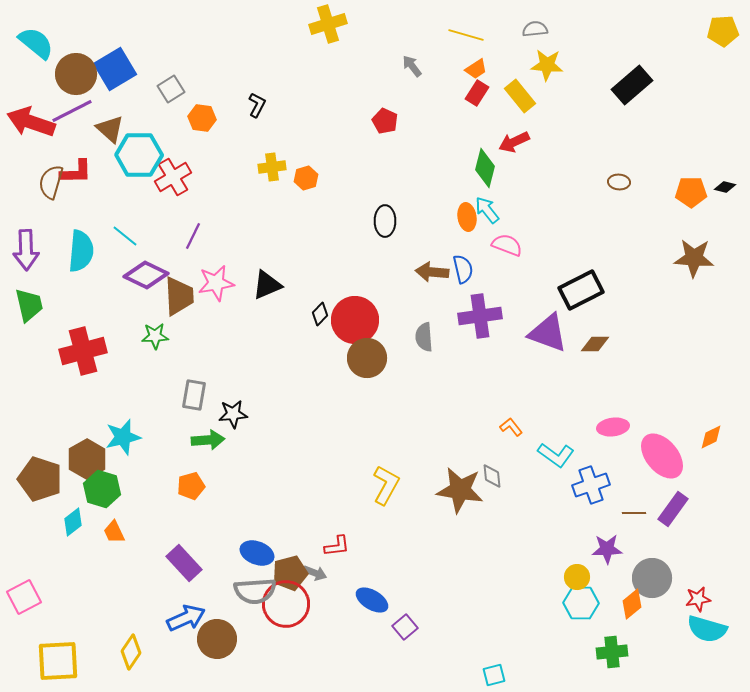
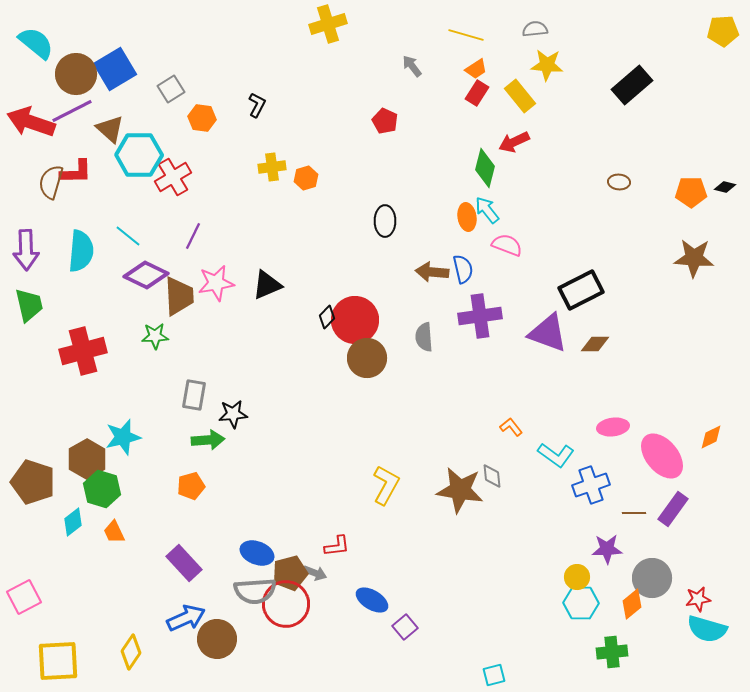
cyan line at (125, 236): moved 3 px right
black diamond at (320, 314): moved 7 px right, 3 px down
brown pentagon at (40, 479): moved 7 px left, 3 px down
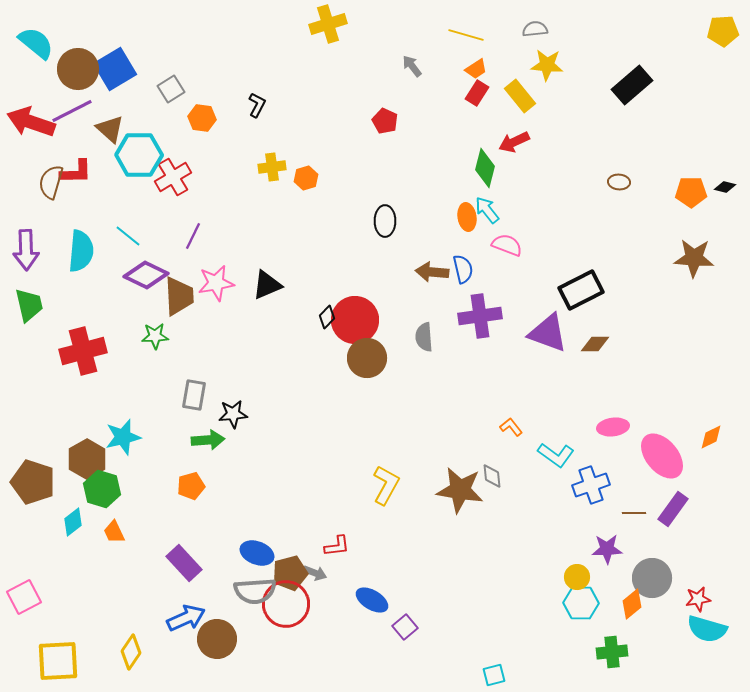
brown circle at (76, 74): moved 2 px right, 5 px up
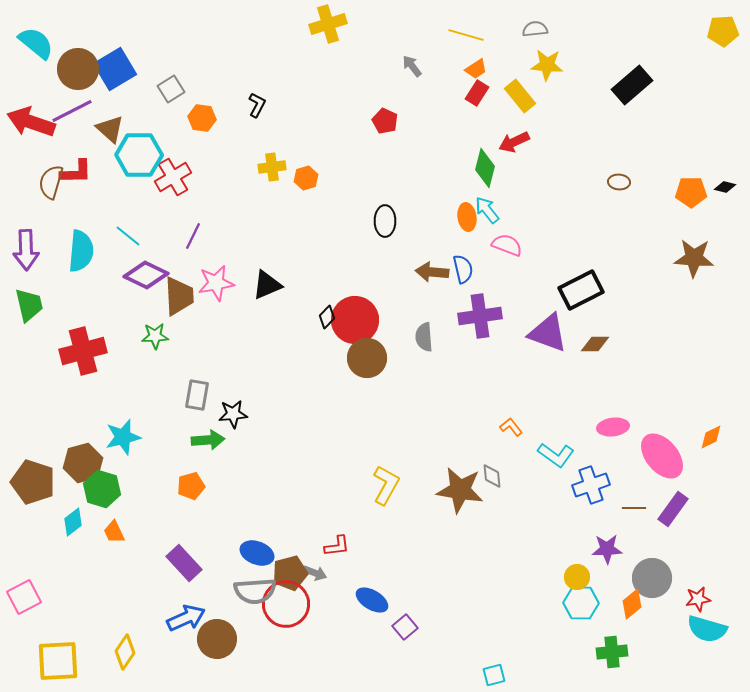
gray rectangle at (194, 395): moved 3 px right
brown hexagon at (87, 459): moved 4 px left, 4 px down; rotated 15 degrees clockwise
brown line at (634, 513): moved 5 px up
yellow diamond at (131, 652): moved 6 px left
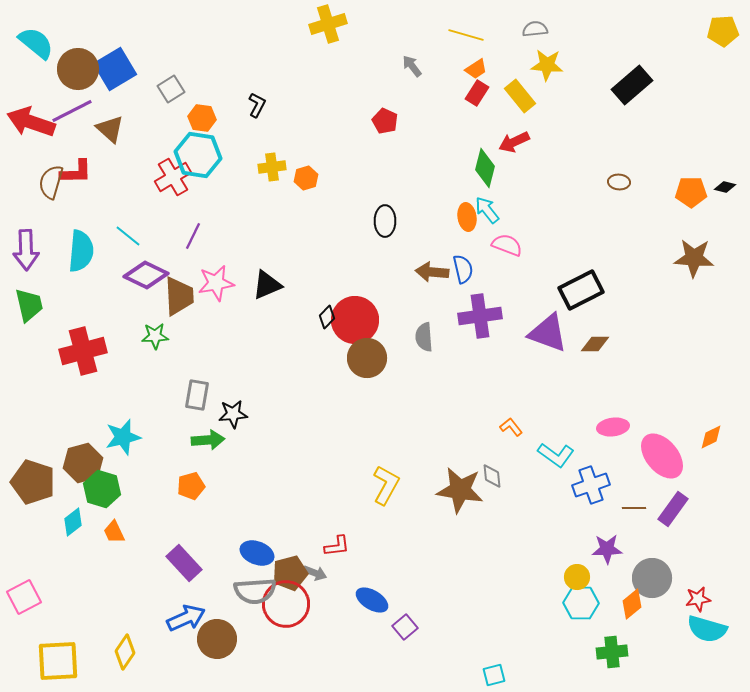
cyan hexagon at (139, 155): moved 59 px right; rotated 9 degrees clockwise
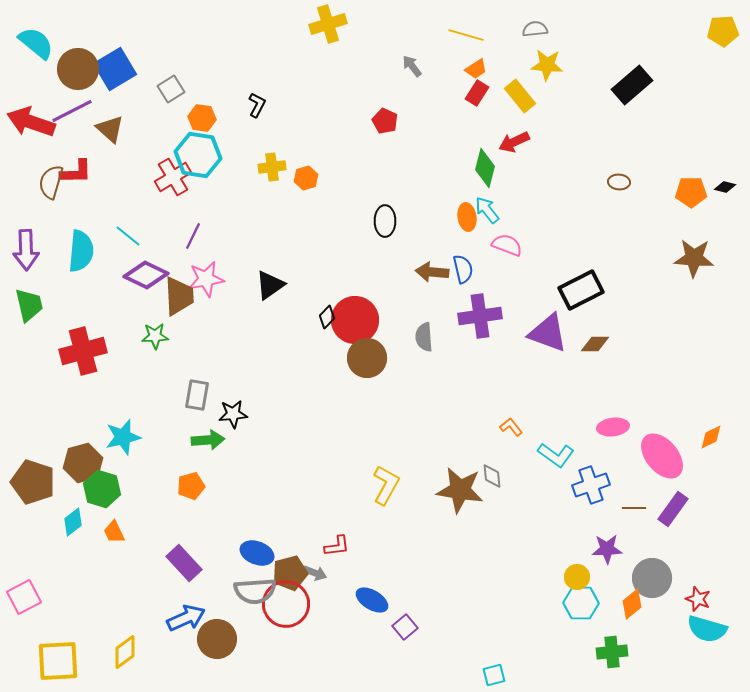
pink star at (216, 283): moved 10 px left, 4 px up
black triangle at (267, 285): moved 3 px right; rotated 12 degrees counterclockwise
red star at (698, 599): rotated 30 degrees clockwise
yellow diamond at (125, 652): rotated 20 degrees clockwise
